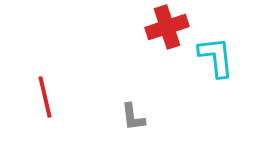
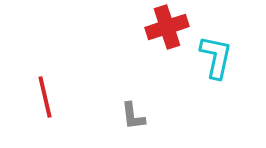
cyan L-shape: rotated 18 degrees clockwise
gray L-shape: moved 1 px up
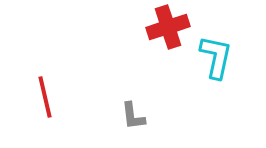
red cross: moved 1 px right
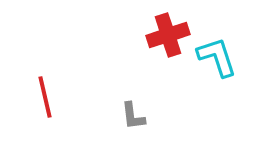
red cross: moved 8 px down
cyan L-shape: moved 1 px right; rotated 30 degrees counterclockwise
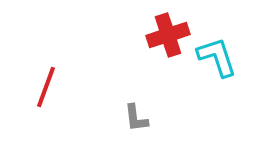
red line: moved 1 px right, 10 px up; rotated 33 degrees clockwise
gray L-shape: moved 3 px right, 2 px down
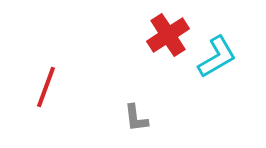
red cross: rotated 15 degrees counterclockwise
cyan L-shape: rotated 78 degrees clockwise
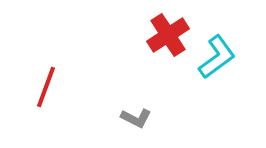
cyan L-shape: rotated 6 degrees counterclockwise
gray L-shape: rotated 56 degrees counterclockwise
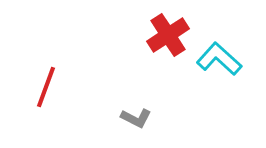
cyan L-shape: moved 2 px right, 2 px down; rotated 102 degrees counterclockwise
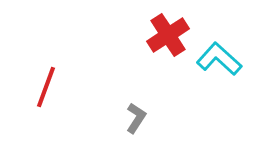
gray L-shape: rotated 84 degrees counterclockwise
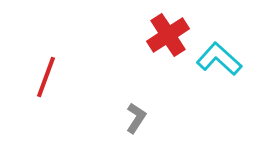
red line: moved 10 px up
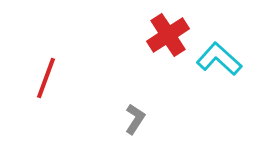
red line: moved 1 px down
gray L-shape: moved 1 px left, 1 px down
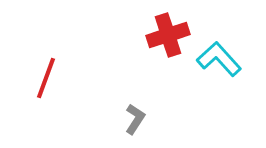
red cross: rotated 15 degrees clockwise
cyan L-shape: rotated 6 degrees clockwise
